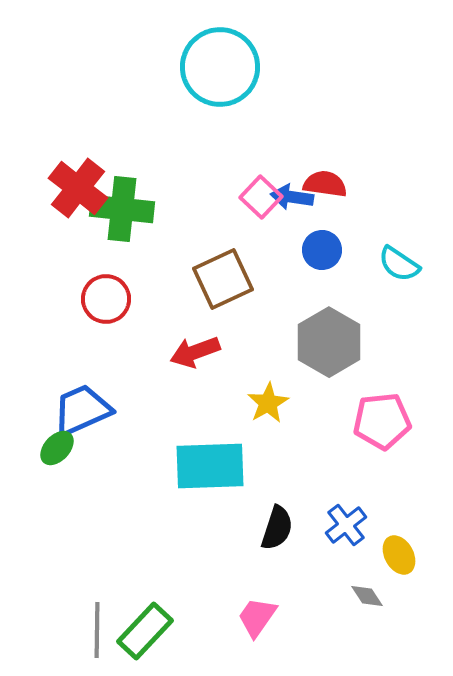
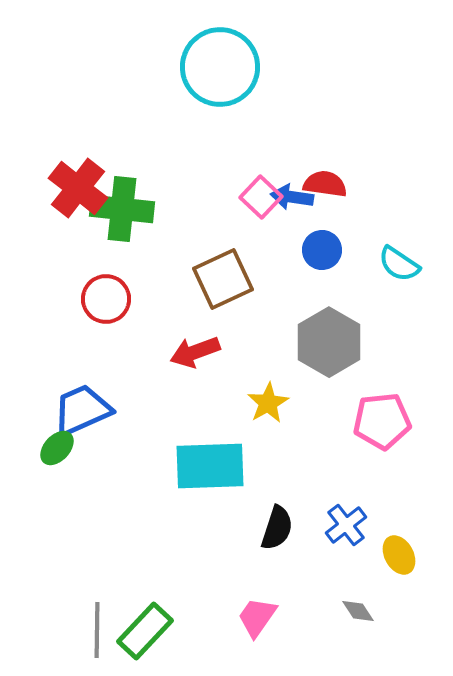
gray diamond: moved 9 px left, 15 px down
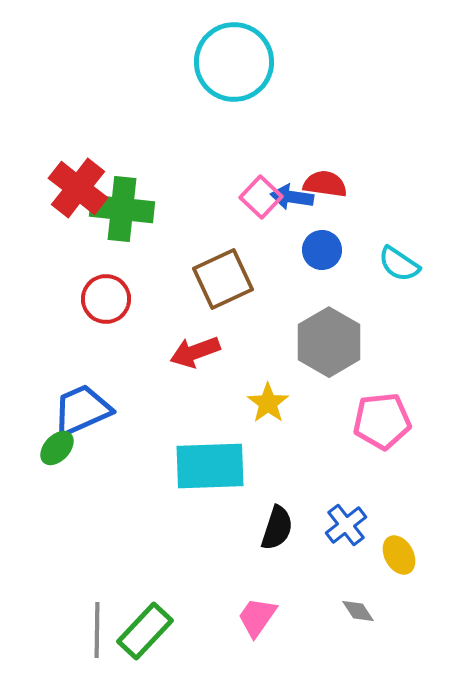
cyan circle: moved 14 px right, 5 px up
yellow star: rotated 6 degrees counterclockwise
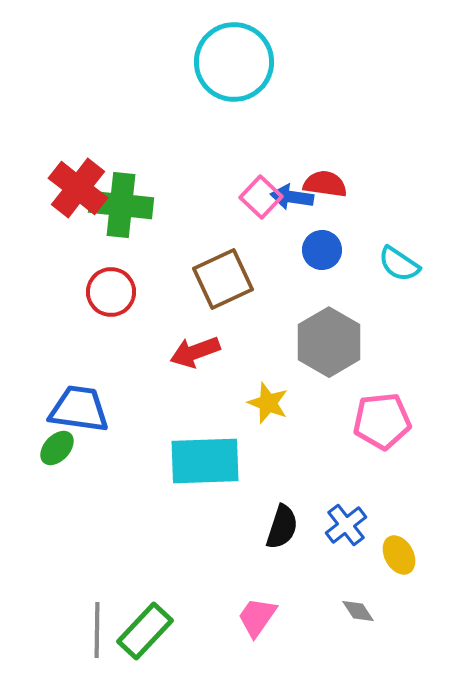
green cross: moved 1 px left, 4 px up
red circle: moved 5 px right, 7 px up
yellow star: rotated 15 degrees counterclockwise
blue trapezoid: moved 3 px left, 1 px up; rotated 32 degrees clockwise
cyan rectangle: moved 5 px left, 5 px up
black semicircle: moved 5 px right, 1 px up
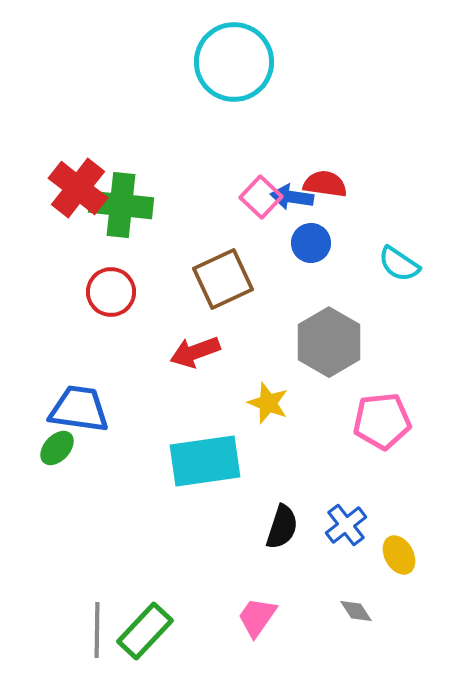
blue circle: moved 11 px left, 7 px up
cyan rectangle: rotated 6 degrees counterclockwise
gray diamond: moved 2 px left
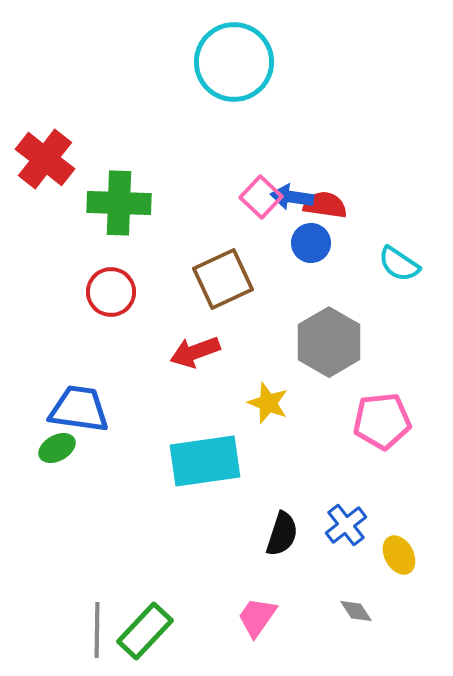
red semicircle: moved 21 px down
red cross: moved 33 px left, 29 px up
green cross: moved 2 px left, 2 px up; rotated 4 degrees counterclockwise
green ellipse: rotated 18 degrees clockwise
black semicircle: moved 7 px down
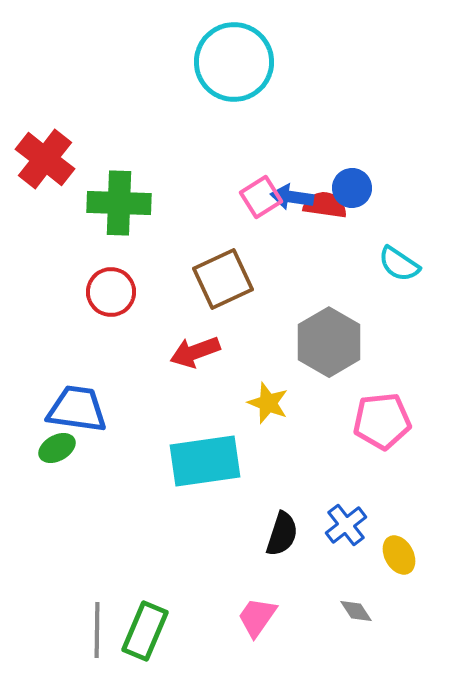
pink square: rotated 15 degrees clockwise
blue circle: moved 41 px right, 55 px up
blue trapezoid: moved 2 px left
green rectangle: rotated 20 degrees counterclockwise
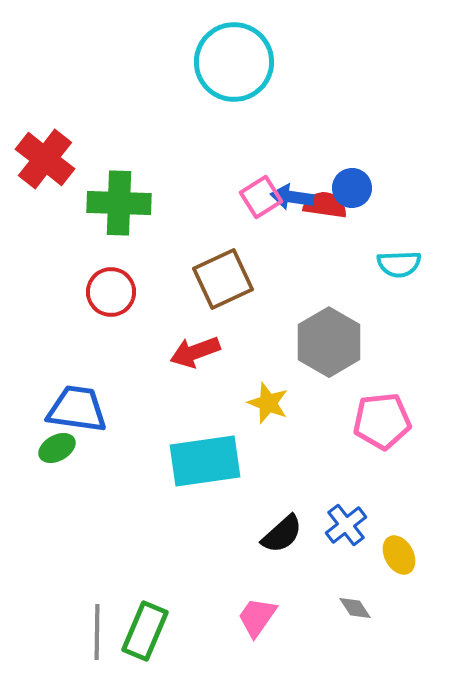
cyan semicircle: rotated 36 degrees counterclockwise
black semicircle: rotated 30 degrees clockwise
gray diamond: moved 1 px left, 3 px up
gray line: moved 2 px down
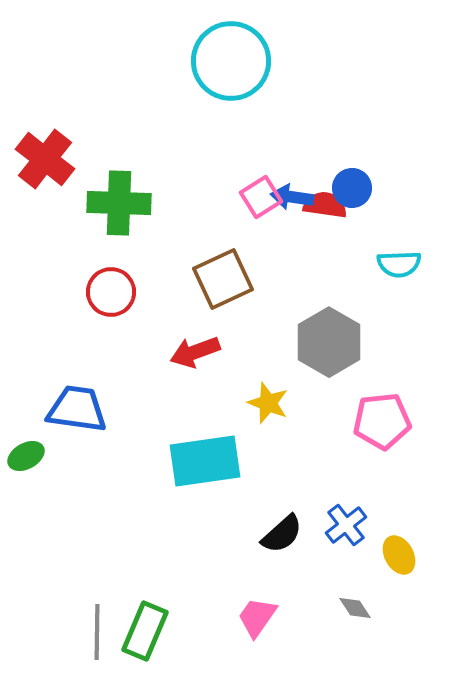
cyan circle: moved 3 px left, 1 px up
green ellipse: moved 31 px left, 8 px down
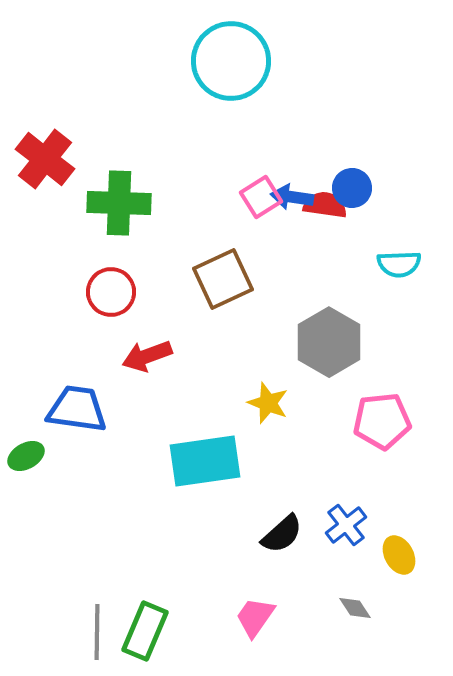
red arrow: moved 48 px left, 4 px down
pink trapezoid: moved 2 px left
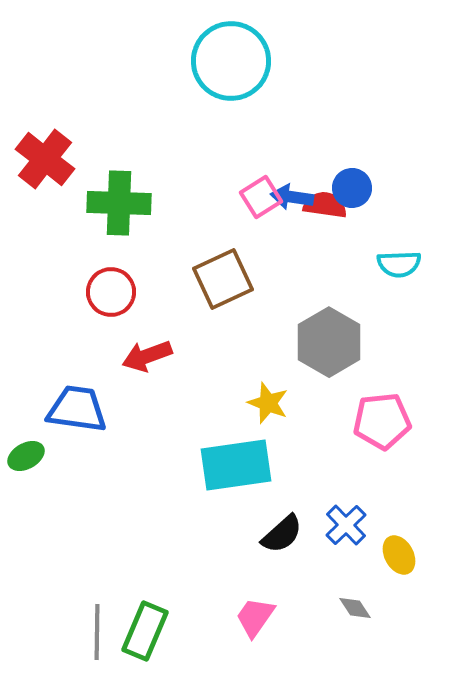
cyan rectangle: moved 31 px right, 4 px down
blue cross: rotated 6 degrees counterclockwise
